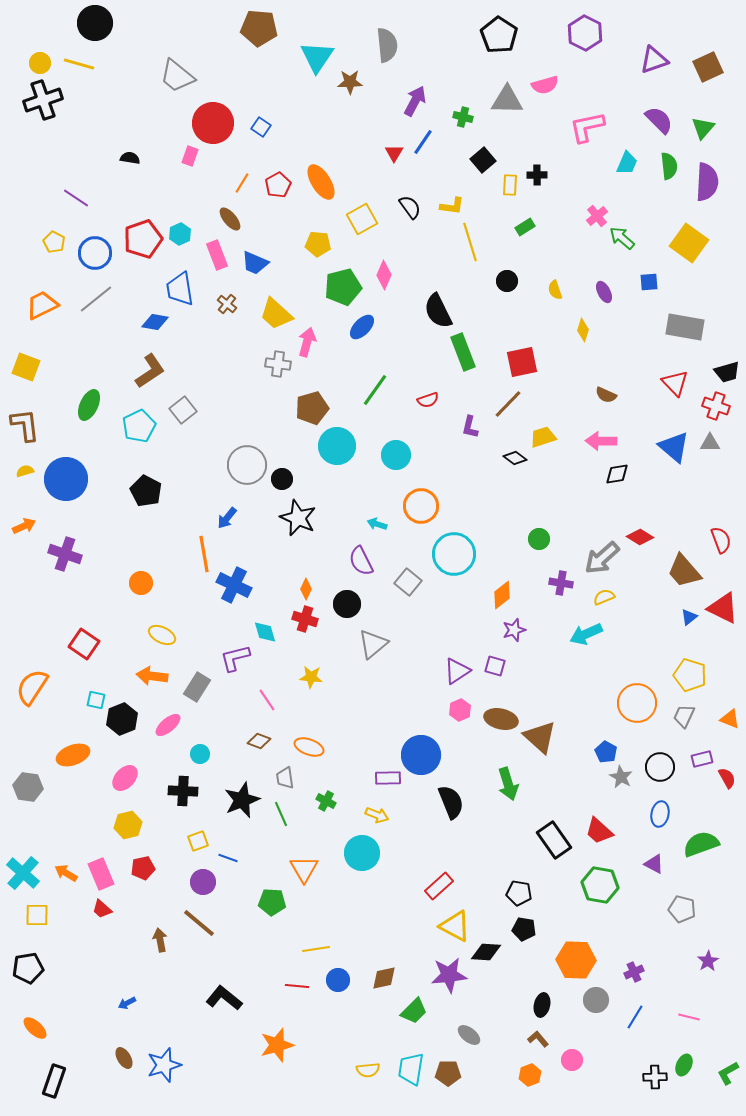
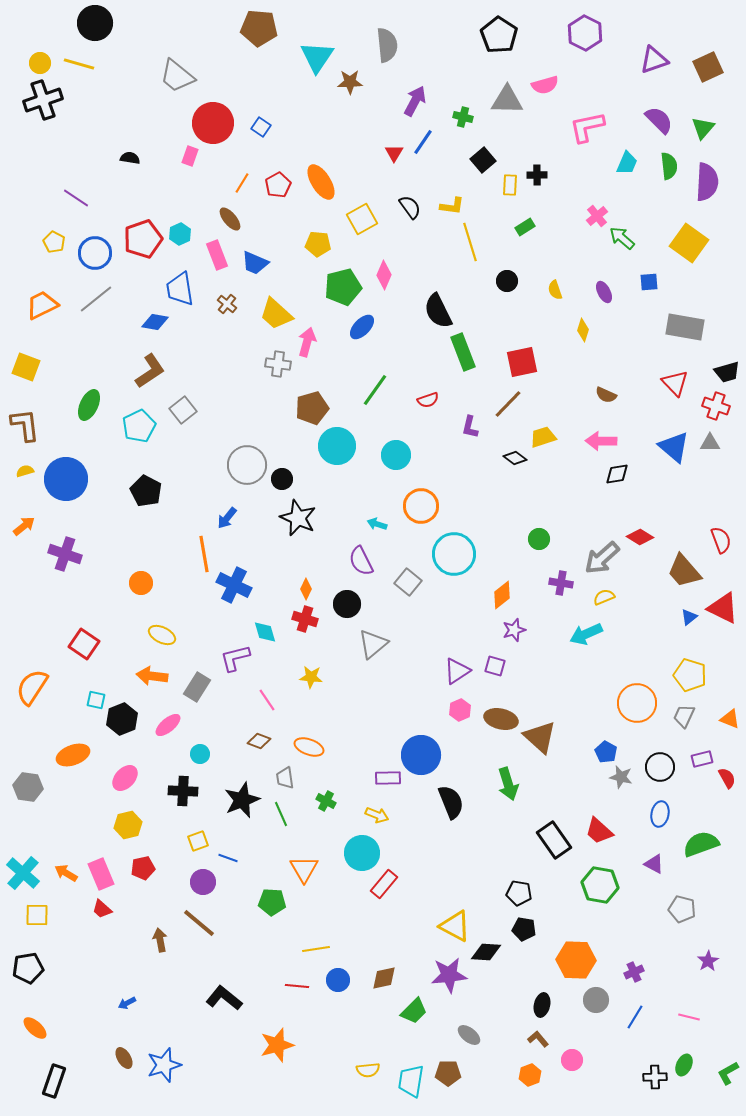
orange arrow at (24, 526): rotated 15 degrees counterclockwise
gray star at (621, 777): rotated 15 degrees counterclockwise
red rectangle at (439, 886): moved 55 px left, 2 px up; rotated 8 degrees counterclockwise
cyan trapezoid at (411, 1069): moved 12 px down
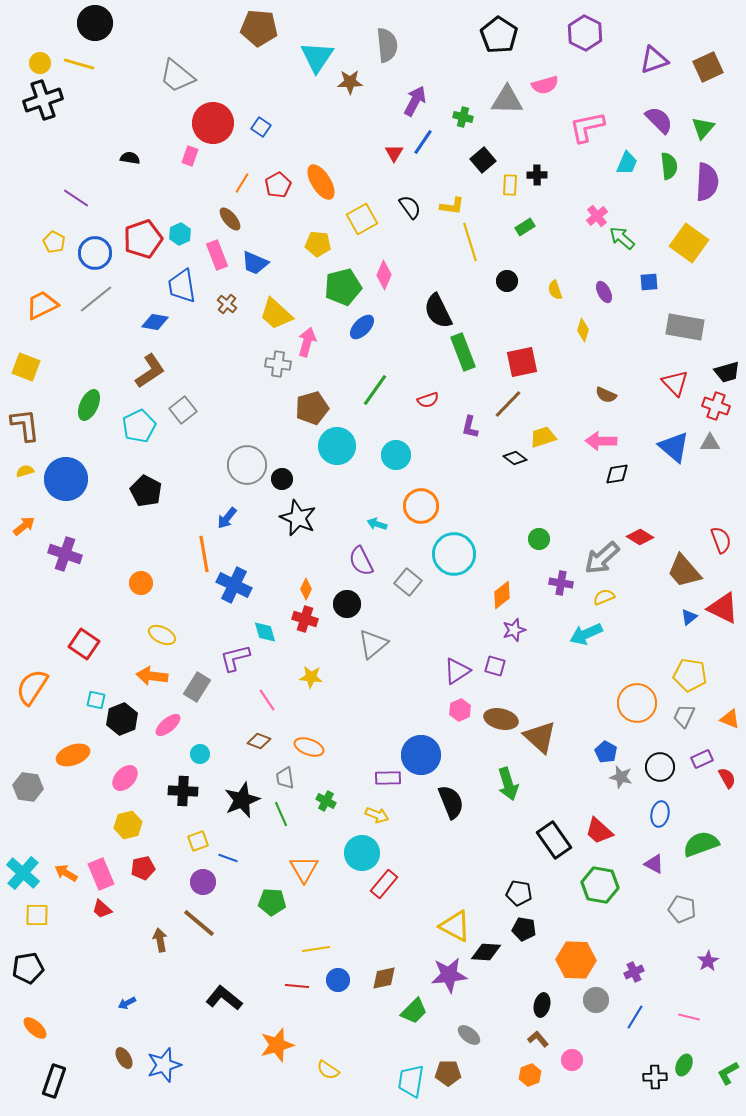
blue trapezoid at (180, 289): moved 2 px right, 3 px up
yellow pentagon at (690, 675): rotated 8 degrees counterclockwise
purple rectangle at (702, 759): rotated 10 degrees counterclockwise
yellow semicircle at (368, 1070): moved 40 px left; rotated 40 degrees clockwise
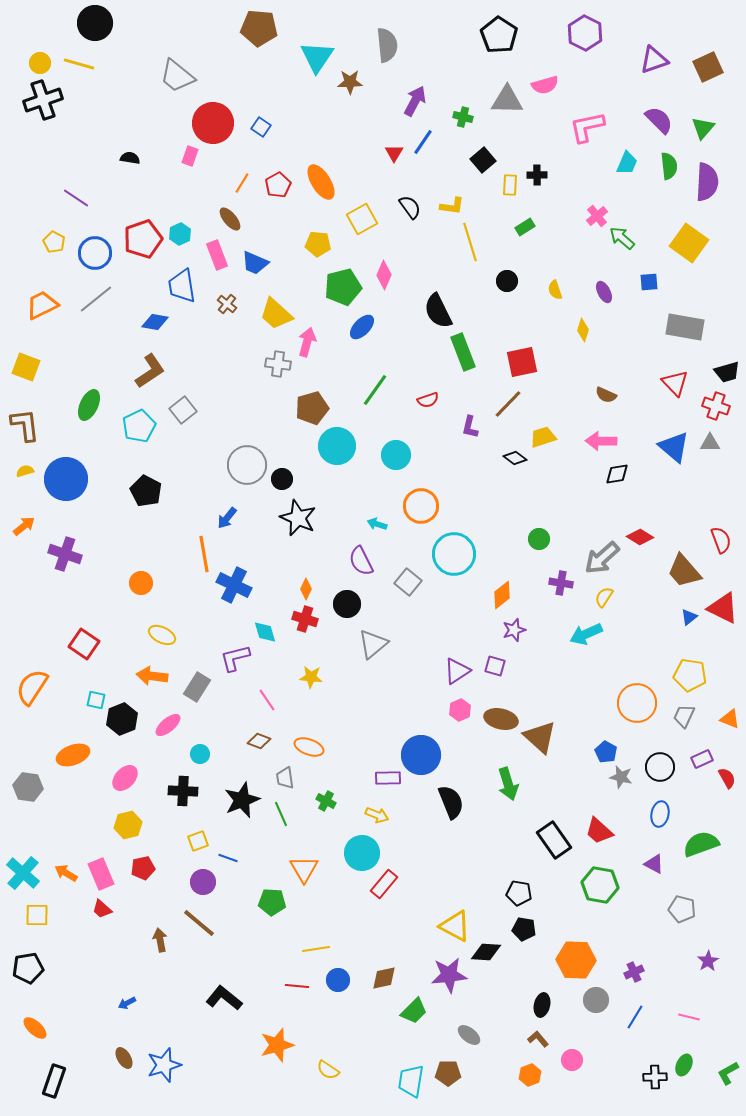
yellow semicircle at (604, 597): rotated 35 degrees counterclockwise
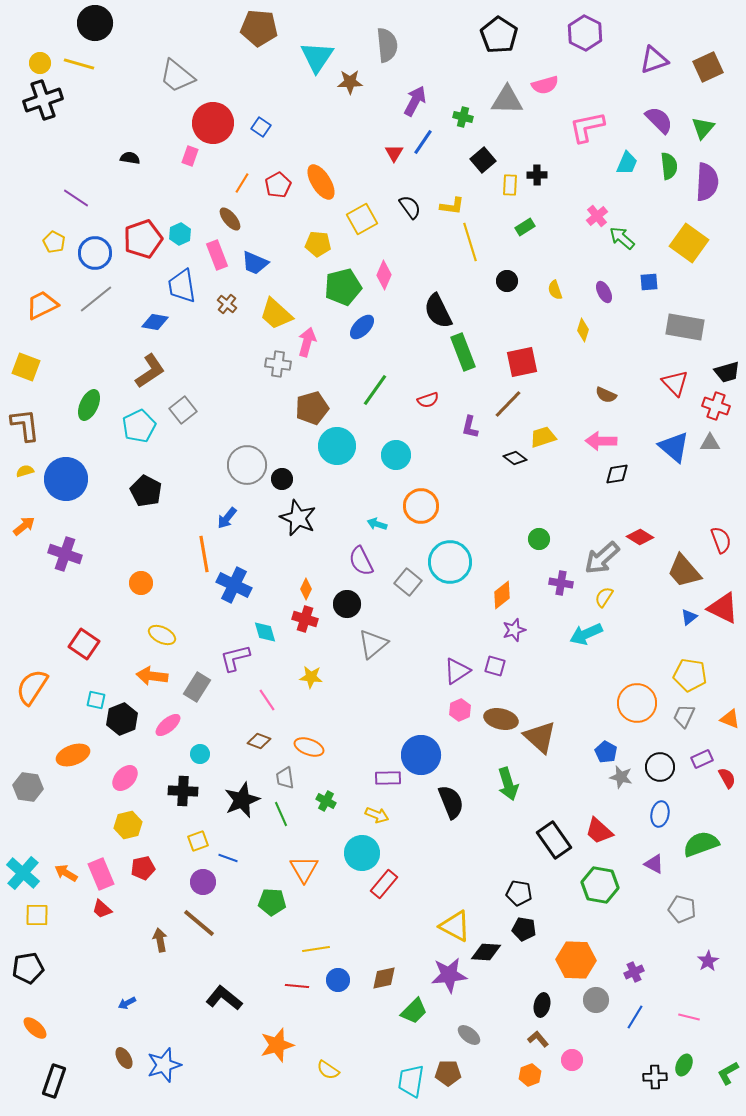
cyan circle at (454, 554): moved 4 px left, 8 px down
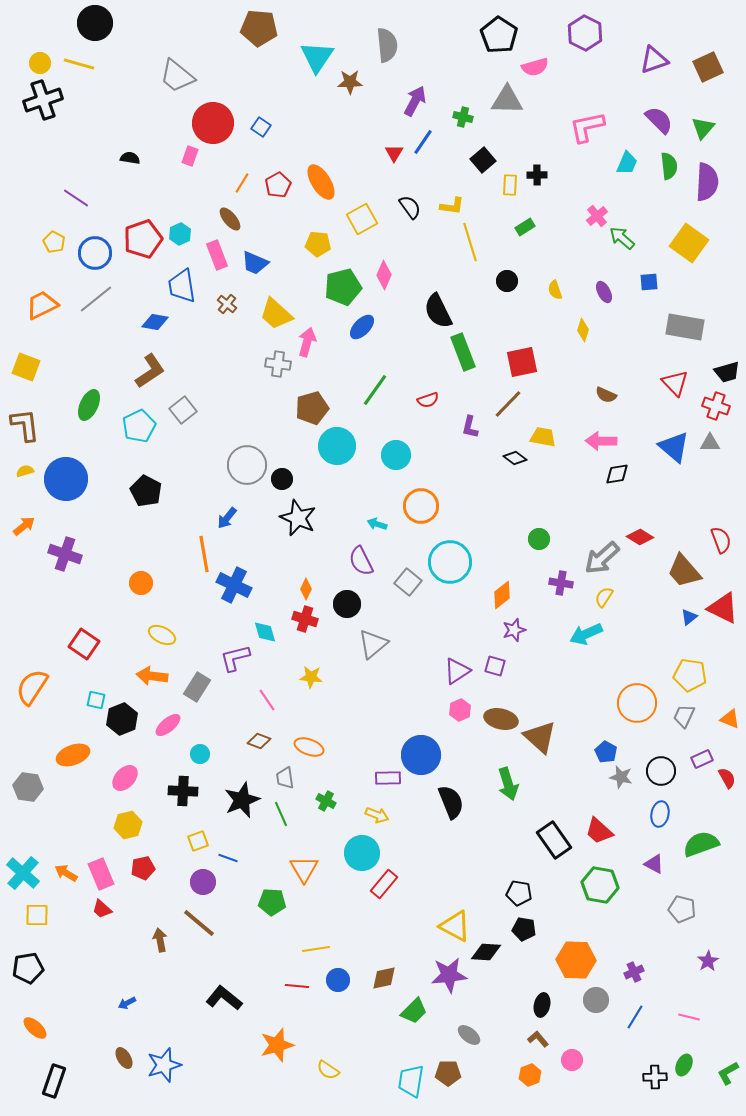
pink semicircle at (545, 85): moved 10 px left, 18 px up
yellow trapezoid at (543, 437): rotated 28 degrees clockwise
black circle at (660, 767): moved 1 px right, 4 px down
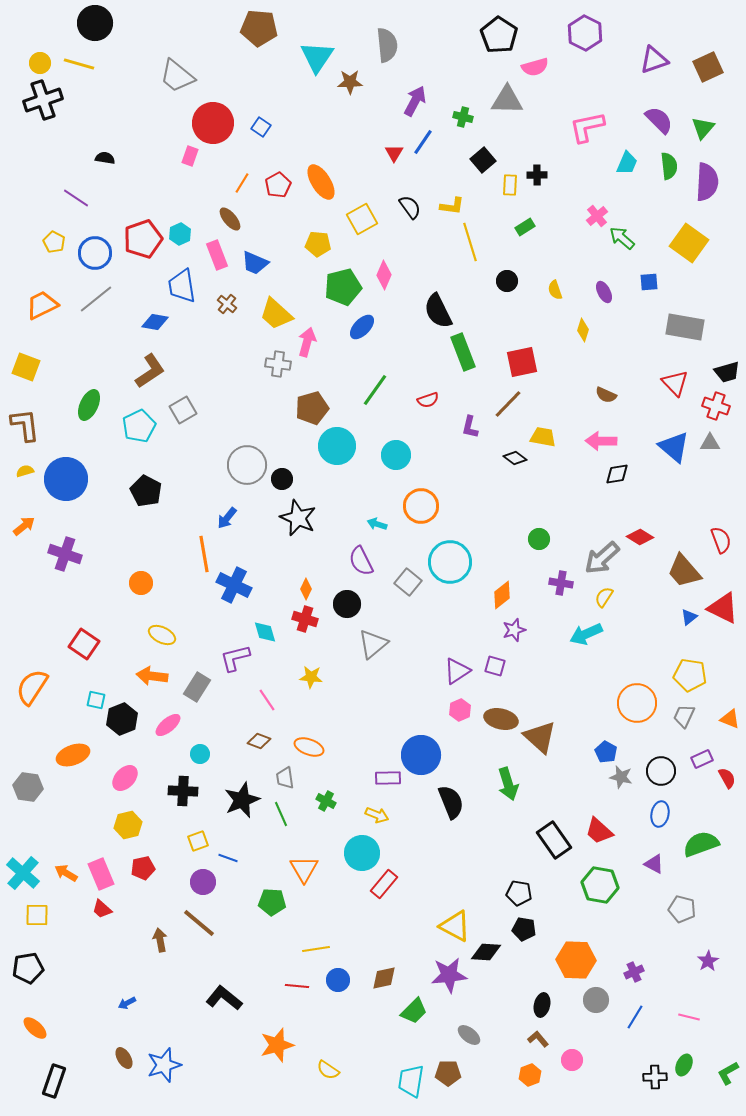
black semicircle at (130, 158): moved 25 px left
gray square at (183, 410): rotated 8 degrees clockwise
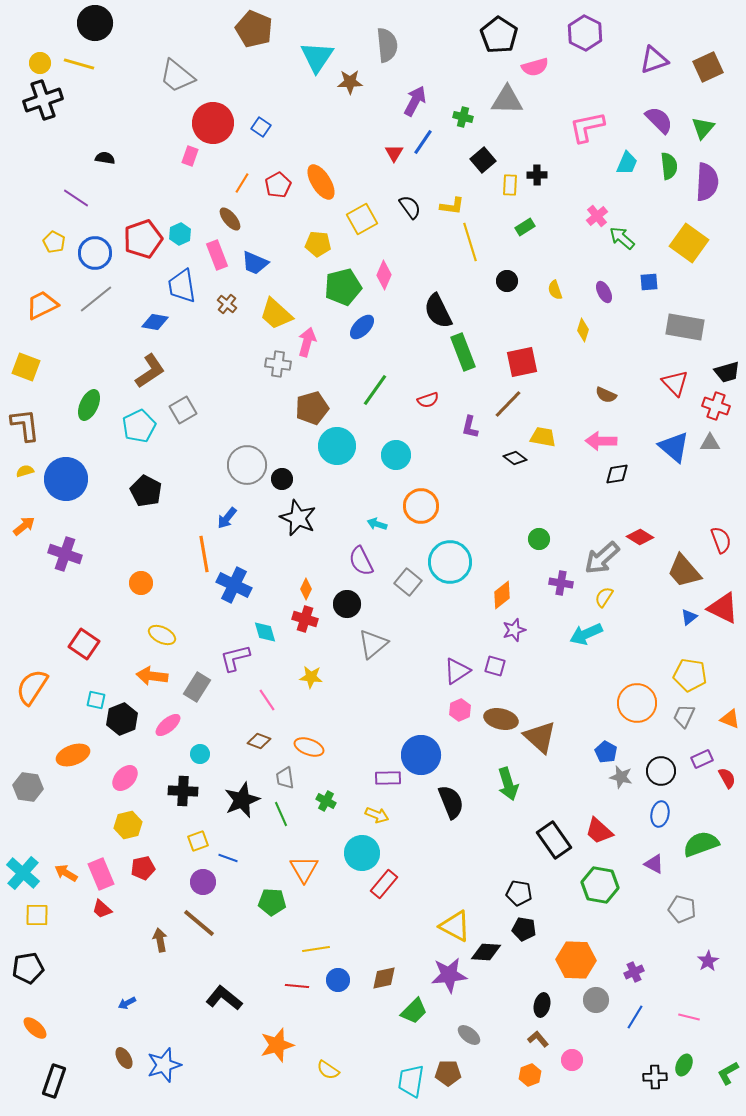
brown pentagon at (259, 28): moved 5 px left, 1 px down; rotated 18 degrees clockwise
